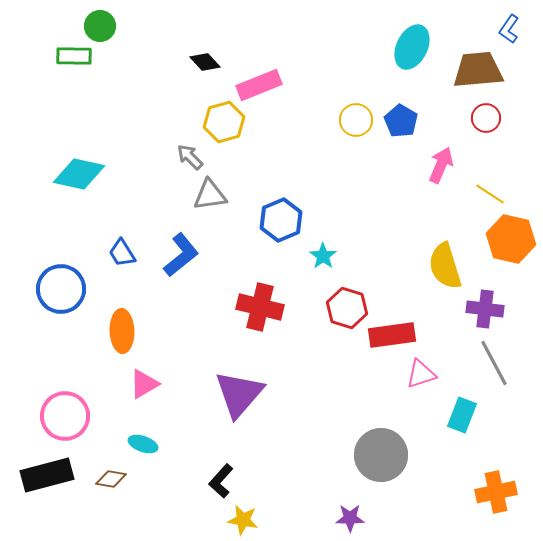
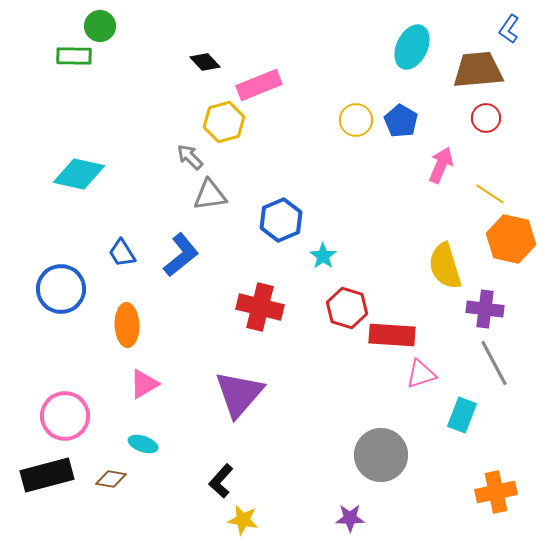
orange ellipse at (122, 331): moved 5 px right, 6 px up
red rectangle at (392, 335): rotated 12 degrees clockwise
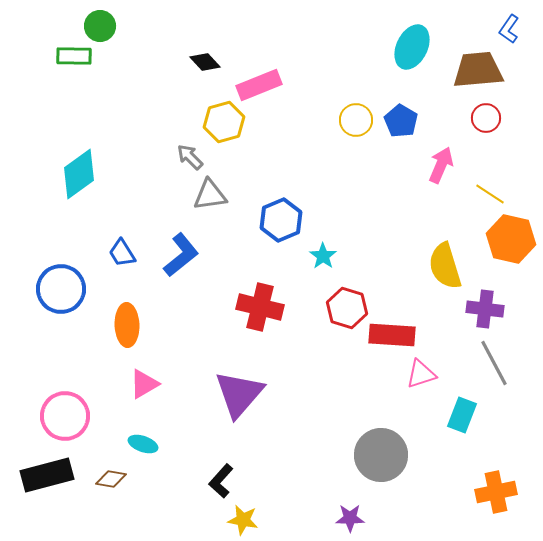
cyan diamond at (79, 174): rotated 48 degrees counterclockwise
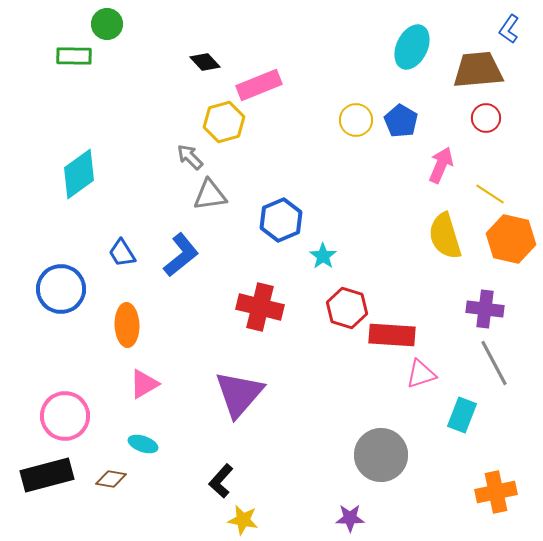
green circle at (100, 26): moved 7 px right, 2 px up
yellow semicircle at (445, 266): moved 30 px up
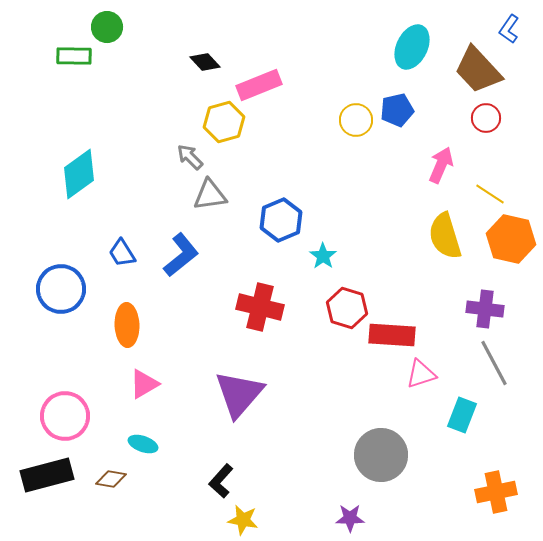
green circle at (107, 24): moved 3 px down
brown trapezoid at (478, 70): rotated 128 degrees counterclockwise
blue pentagon at (401, 121): moved 4 px left, 11 px up; rotated 28 degrees clockwise
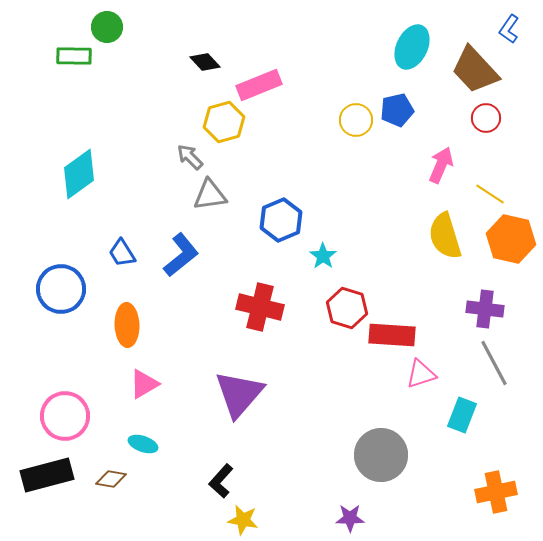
brown trapezoid at (478, 70): moved 3 px left
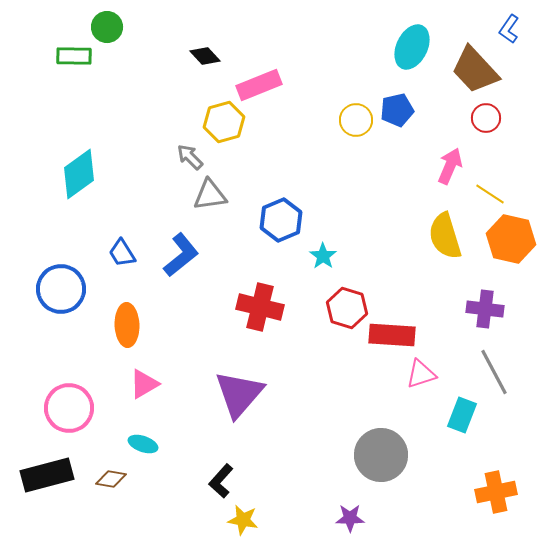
black diamond at (205, 62): moved 6 px up
pink arrow at (441, 165): moved 9 px right, 1 px down
gray line at (494, 363): moved 9 px down
pink circle at (65, 416): moved 4 px right, 8 px up
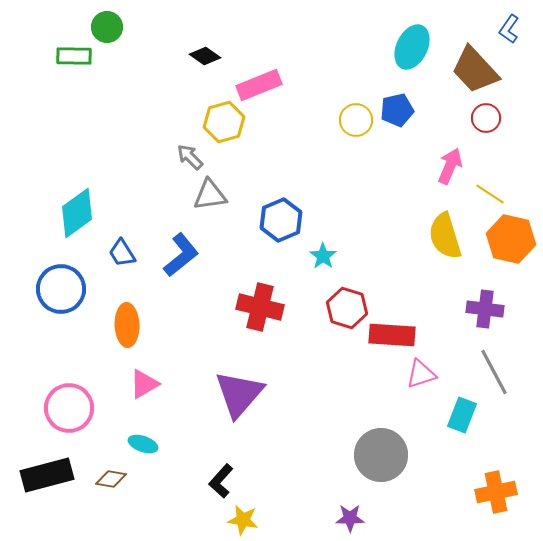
black diamond at (205, 56): rotated 12 degrees counterclockwise
cyan diamond at (79, 174): moved 2 px left, 39 px down
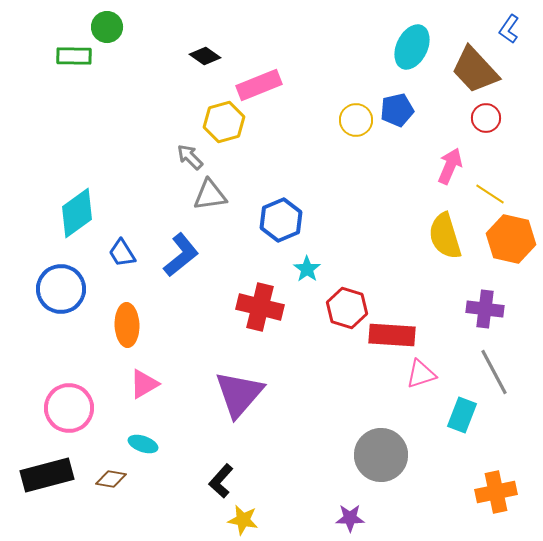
cyan star at (323, 256): moved 16 px left, 13 px down
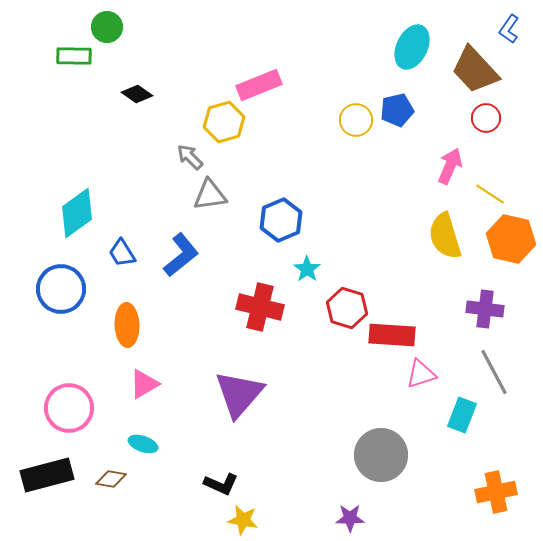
black diamond at (205, 56): moved 68 px left, 38 px down
black L-shape at (221, 481): moved 3 px down; rotated 108 degrees counterclockwise
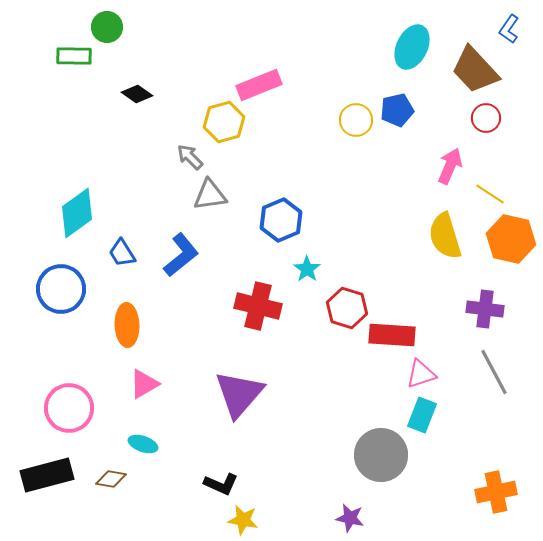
red cross at (260, 307): moved 2 px left, 1 px up
cyan rectangle at (462, 415): moved 40 px left
purple star at (350, 518): rotated 12 degrees clockwise
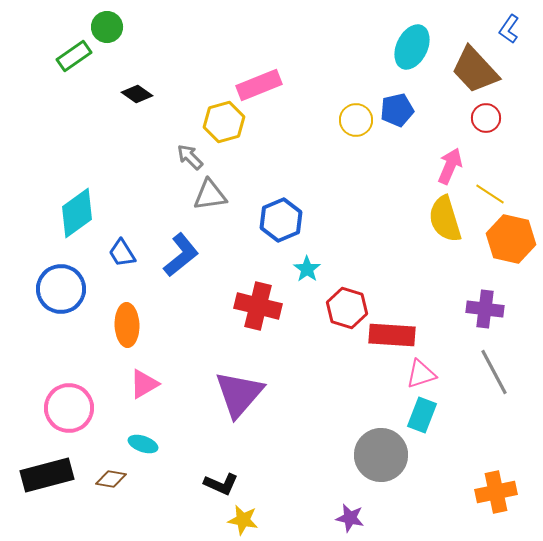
green rectangle at (74, 56): rotated 36 degrees counterclockwise
yellow semicircle at (445, 236): moved 17 px up
